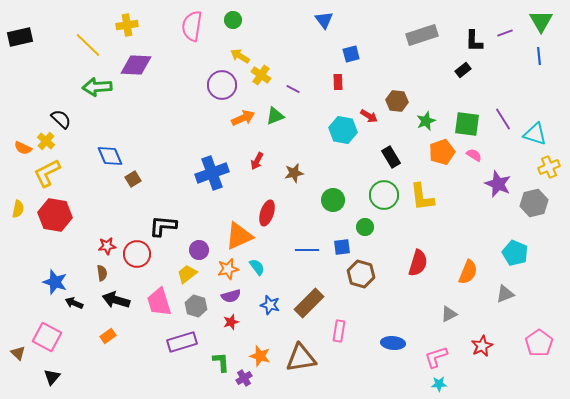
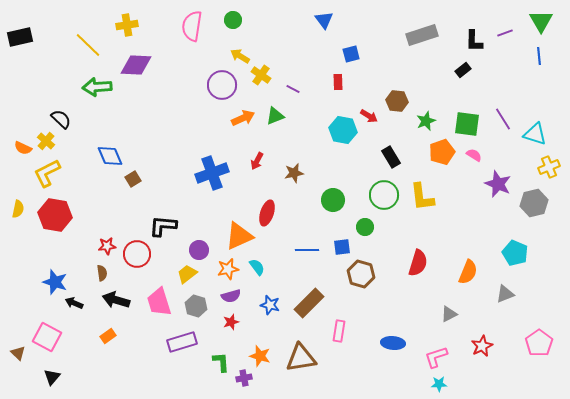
purple cross at (244, 378): rotated 21 degrees clockwise
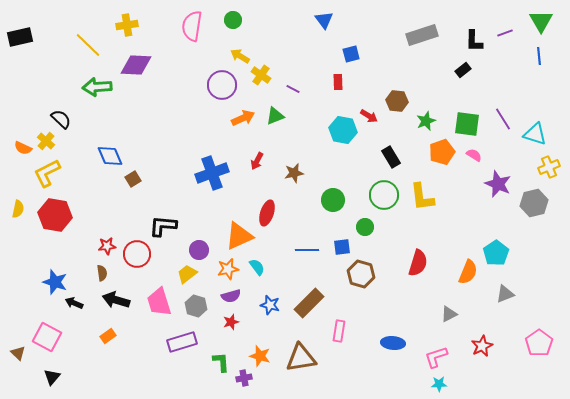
cyan pentagon at (515, 253): moved 19 px left; rotated 15 degrees clockwise
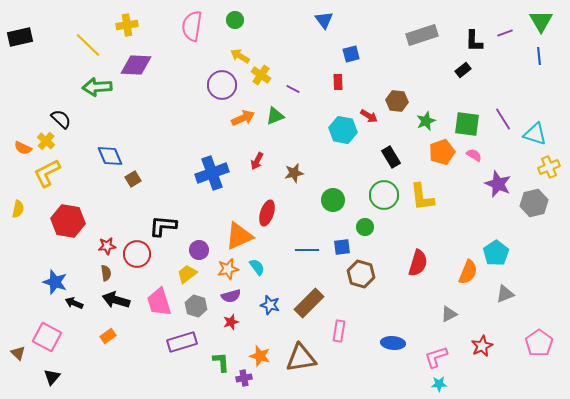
green circle at (233, 20): moved 2 px right
red hexagon at (55, 215): moved 13 px right, 6 px down
brown semicircle at (102, 273): moved 4 px right
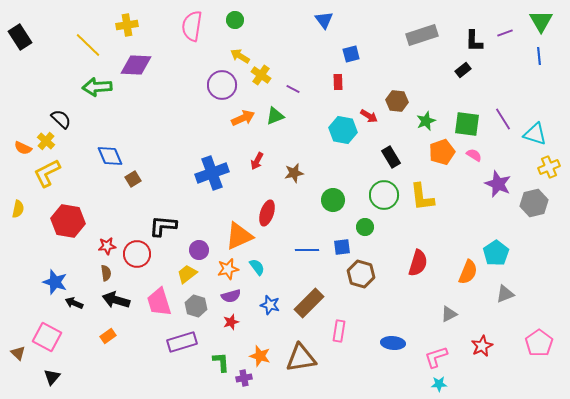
black rectangle at (20, 37): rotated 70 degrees clockwise
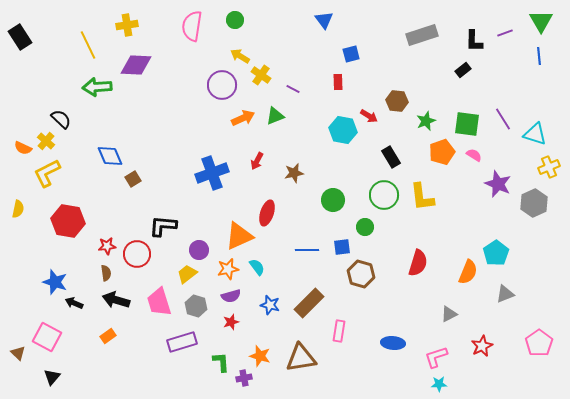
yellow line at (88, 45): rotated 20 degrees clockwise
gray hexagon at (534, 203): rotated 12 degrees counterclockwise
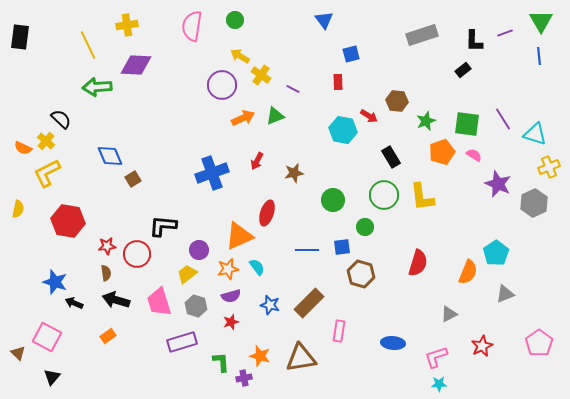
black rectangle at (20, 37): rotated 40 degrees clockwise
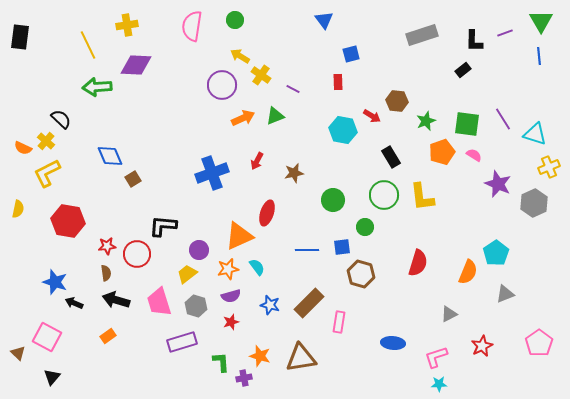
red arrow at (369, 116): moved 3 px right
pink rectangle at (339, 331): moved 9 px up
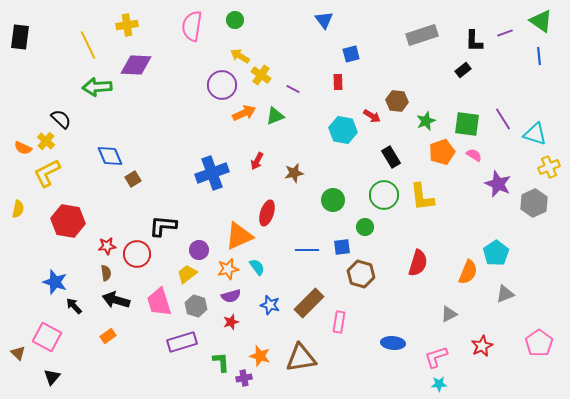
green triangle at (541, 21): rotated 25 degrees counterclockwise
orange arrow at (243, 118): moved 1 px right, 5 px up
black arrow at (74, 303): moved 3 px down; rotated 24 degrees clockwise
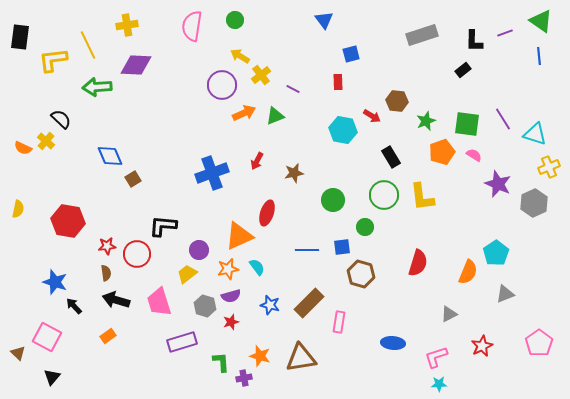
yellow cross at (261, 75): rotated 18 degrees clockwise
yellow L-shape at (47, 173): moved 6 px right, 113 px up; rotated 20 degrees clockwise
gray hexagon at (196, 306): moved 9 px right
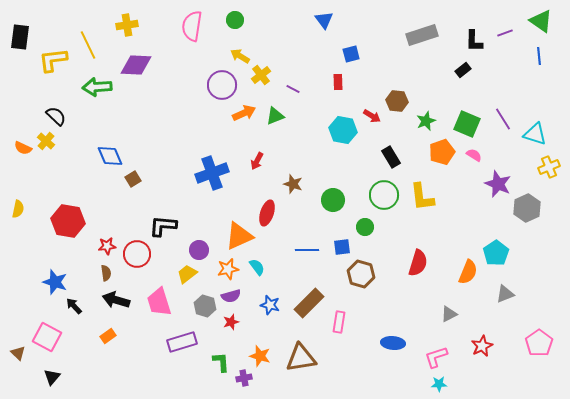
black semicircle at (61, 119): moved 5 px left, 3 px up
green square at (467, 124): rotated 16 degrees clockwise
brown star at (294, 173): moved 1 px left, 11 px down; rotated 30 degrees clockwise
gray hexagon at (534, 203): moved 7 px left, 5 px down
